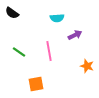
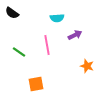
pink line: moved 2 px left, 6 px up
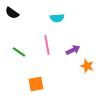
purple arrow: moved 2 px left, 15 px down
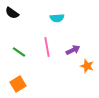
pink line: moved 2 px down
orange square: moved 18 px left; rotated 21 degrees counterclockwise
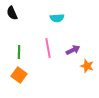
black semicircle: rotated 32 degrees clockwise
pink line: moved 1 px right, 1 px down
green line: rotated 56 degrees clockwise
orange square: moved 1 px right, 9 px up; rotated 21 degrees counterclockwise
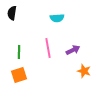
black semicircle: rotated 32 degrees clockwise
orange star: moved 3 px left, 5 px down
orange square: rotated 35 degrees clockwise
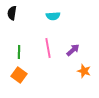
cyan semicircle: moved 4 px left, 2 px up
purple arrow: rotated 16 degrees counterclockwise
orange square: rotated 35 degrees counterclockwise
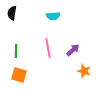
green line: moved 3 px left, 1 px up
orange square: rotated 21 degrees counterclockwise
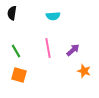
green line: rotated 32 degrees counterclockwise
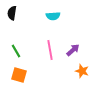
pink line: moved 2 px right, 2 px down
orange star: moved 2 px left
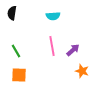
pink line: moved 2 px right, 4 px up
orange square: rotated 14 degrees counterclockwise
